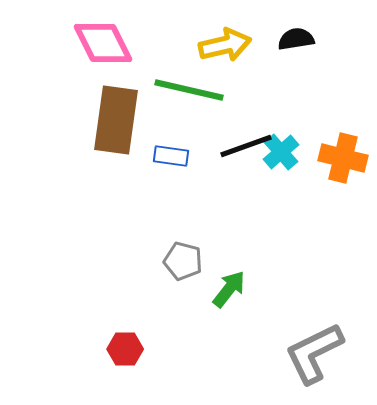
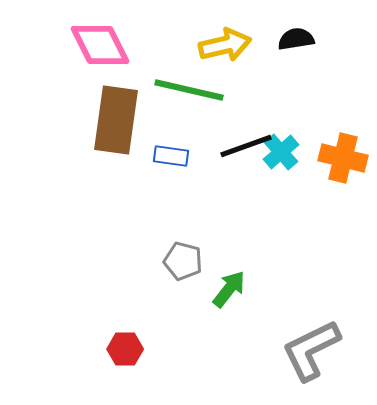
pink diamond: moved 3 px left, 2 px down
gray L-shape: moved 3 px left, 3 px up
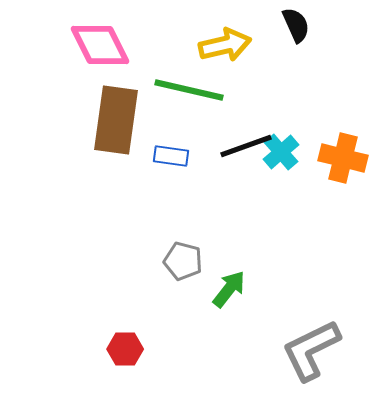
black semicircle: moved 14 px up; rotated 75 degrees clockwise
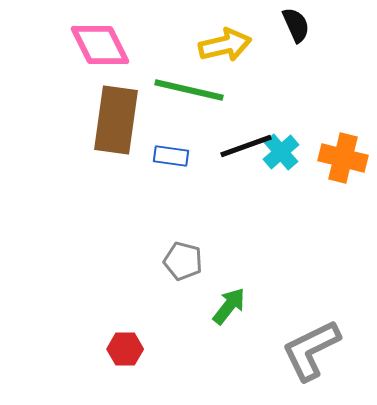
green arrow: moved 17 px down
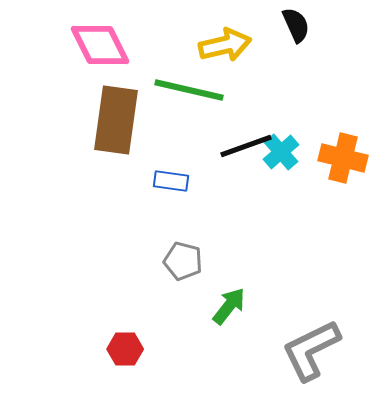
blue rectangle: moved 25 px down
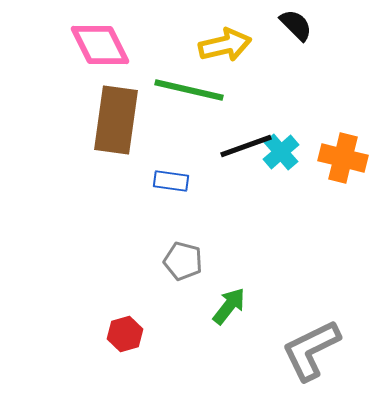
black semicircle: rotated 21 degrees counterclockwise
red hexagon: moved 15 px up; rotated 16 degrees counterclockwise
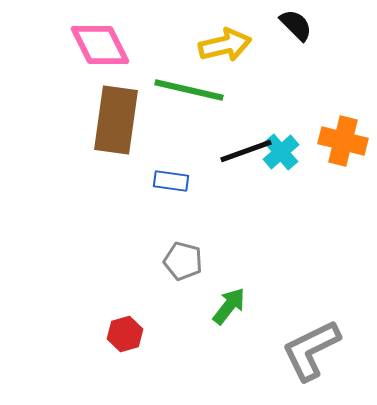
black line: moved 5 px down
orange cross: moved 17 px up
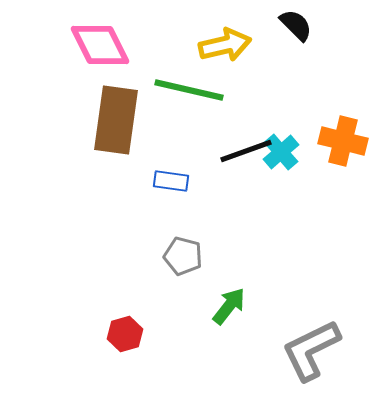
gray pentagon: moved 5 px up
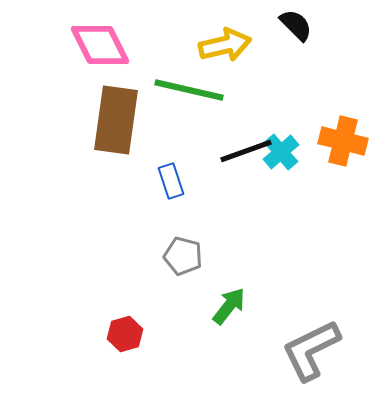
blue rectangle: rotated 64 degrees clockwise
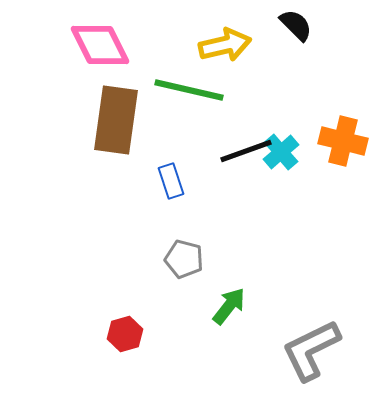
gray pentagon: moved 1 px right, 3 px down
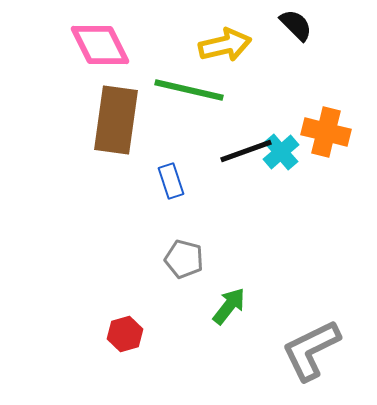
orange cross: moved 17 px left, 9 px up
